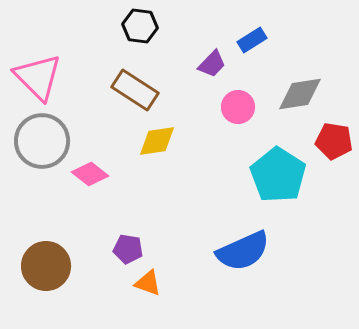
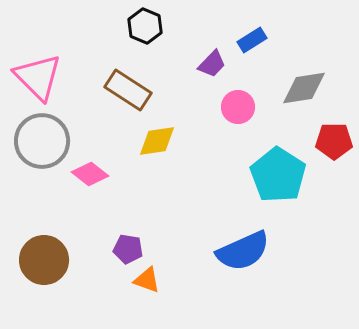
black hexagon: moved 5 px right; rotated 16 degrees clockwise
brown rectangle: moved 7 px left
gray diamond: moved 4 px right, 6 px up
red pentagon: rotated 9 degrees counterclockwise
brown circle: moved 2 px left, 6 px up
orange triangle: moved 1 px left, 3 px up
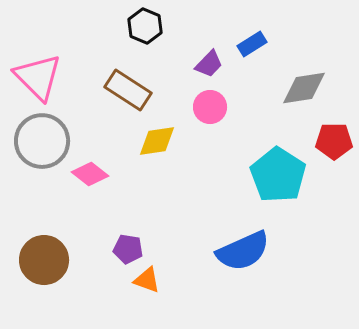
blue rectangle: moved 4 px down
purple trapezoid: moved 3 px left
pink circle: moved 28 px left
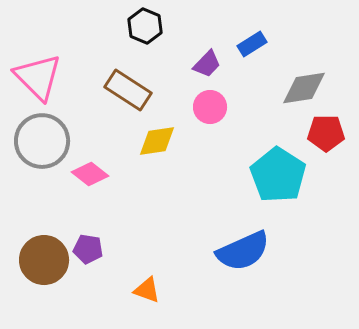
purple trapezoid: moved 2 px left
red pentagon: moved 8 px left, 8 px up
purple pentagon: moved 40 px left
orange triangle: moved 10 px down
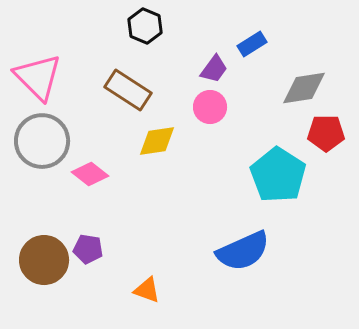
purple trapezoid: moved 7 px right, 5 px down; rotated 8 degrees counterclockwise
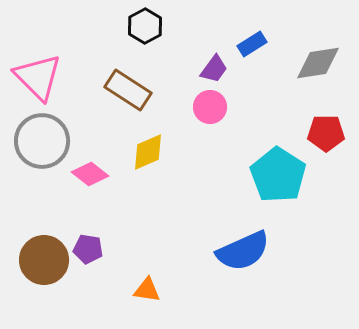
black hexagon: rotated 8 degrees clockwise
gray diamond: moved 14 px right, 25 px up
yellow diamond: moved 9 px left, 11 px down; rotated 15 degrees counterclockwise
orange triangle: rotated 12 degrees counterclockwise
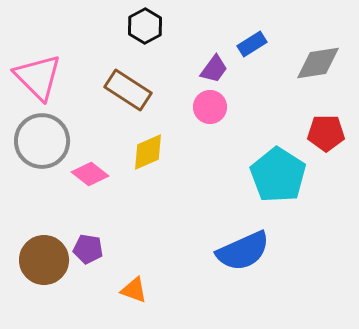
orange triangle: moved 13 px left; rotated 12 degrees clockwise
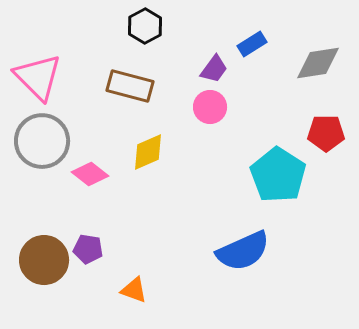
brown rectangle: moved 2 px right, 4 px up; rotated 18 degrees counterclockwise
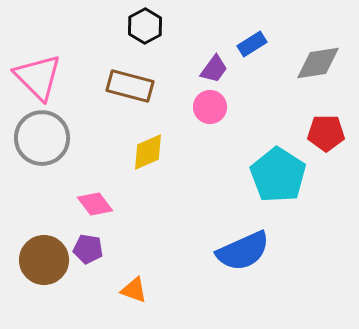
gray circle: moved 3 px up
pink diamond: moved 5 px right, 30 px down; rotated 15 degrees clockwise
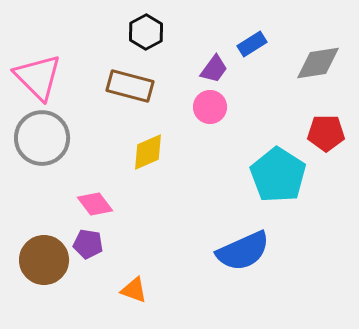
black hexagon: moved 1 px right, 6 px down
purple pentagon: moved 5 px up
